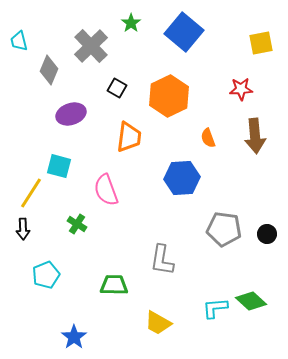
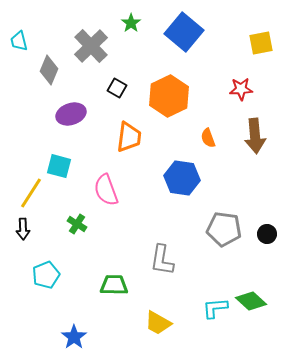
blue hexagon: rotated 12 degrees clockwise
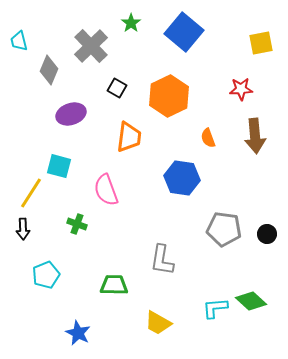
green cross: rotated 12 degrees counterclockwise
blue star: moved 4 px right, 4 px up; rotated 10 degrees counterclockwise
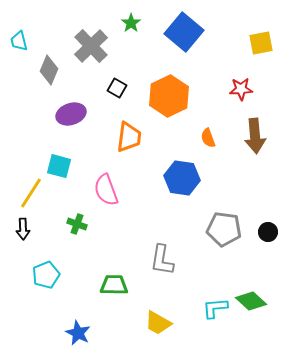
black circle: moved 1 px right, 2 px up
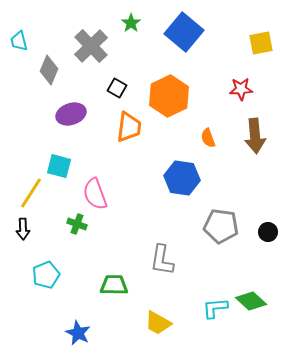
orange trapezoid: moved 10 px up
pink semicircle: moved 11 px left, 4 px down
gray pentagon: moved 3 px left, 3 px up
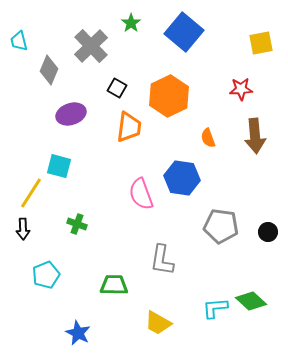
pink semicircle: moved 46 px right
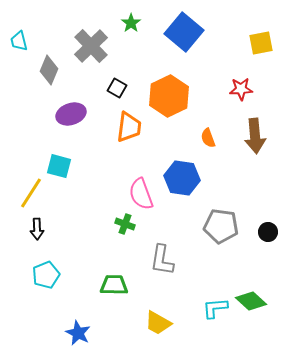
green cross: moved 48 px right
black arrow: moved 14 px right
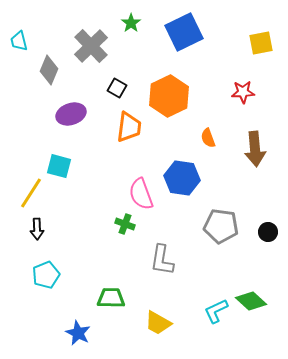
blue square: rotated 24 degrees clockwise
red star: moved 2 px right, 3 px down
brown arrow: moved 13 px down
green trapezoid: moved 3 px left, 13 px down
cyan L-shape: moved 1 px right, 3 px down; rotated 20 degrees counterclockwise
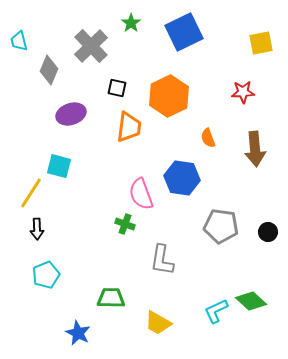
black square: rotated 18 degrees counterclockwise
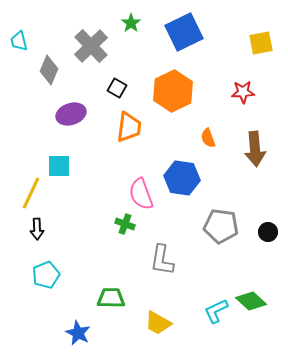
black square: rotated 18 degrees clockwise
orange hexagon: moved 4 px right, 5 px up
cyan square: rotated 15 degrees counterclockwise
yellow line: rotated 8 degrees counterclockwise
